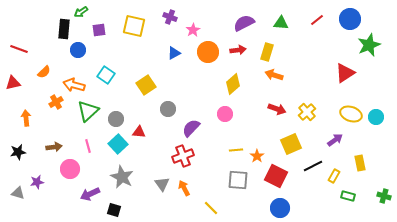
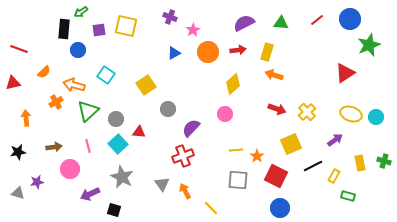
yellow square at (134, 26): moved 8 px left
orange arrow at (184, 188): moved 1 px right, 3 px down
green cross at (384, 196): moved 35 px up
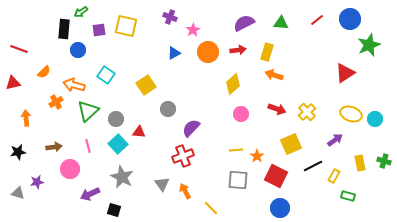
pink circle at (225, 114): moved 16 px right
cyan circle at (376, 117): moved 1 px left, 2 px down
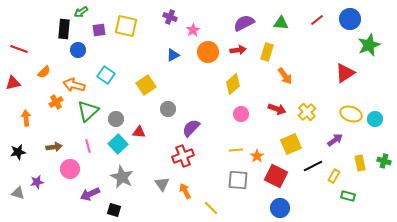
blue triangle at (174, 53): moved 1 px left, 2 px down
orange arrow at (274, 75): moved 11 px right, 1 px down; rotated 144 degrees counterclockwise
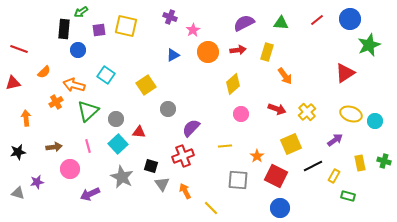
cyan circle at (375, 119): moved 2 px down
yellow line at (236, 150): moved 11 px left, 4 px up
black square at (114, 210): moved 37 px right, 44 px up
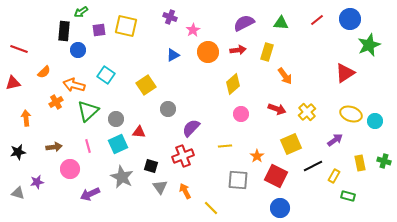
black rectangle at (64, 29): moved 2 px down
cyan square at (118, 144): rotated 18 degrees clockwise
gray triangle at (162, 184): moved 2 px left, 3 px down
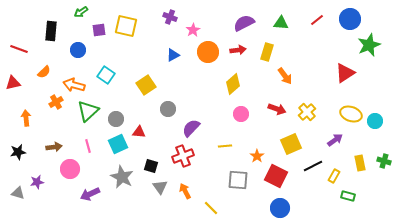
black rectangle at (64, 31): moved 13 px left
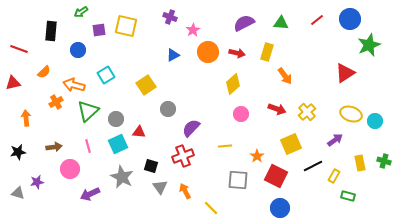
red arrow at (238, 50): moved 1 px left, 3 px down; rotated 21 degrees clockwise
cyan square at (106, 75): rotated 24 degrees clockwise
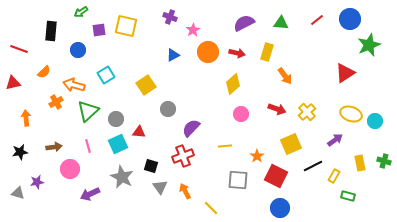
black star at (18, 152): moved 2 px right
